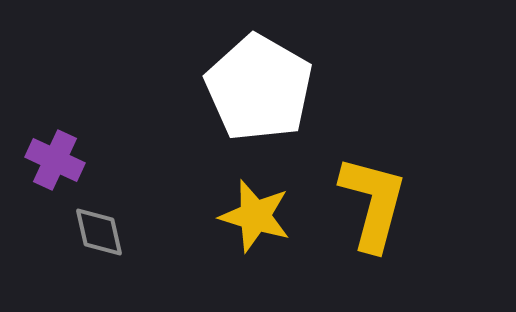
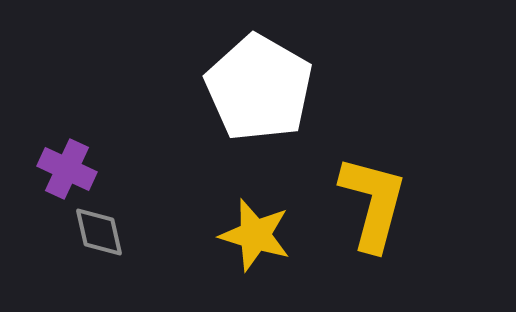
purple cross: moved 12 px right, 9 px down
yellow star: moved 19 px down
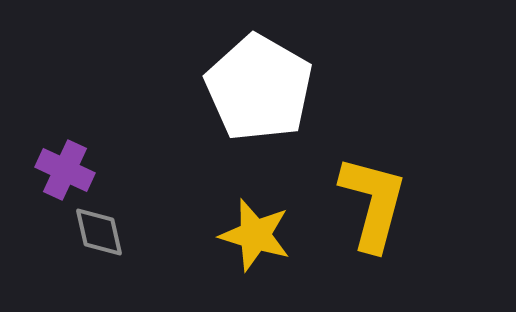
purple cross: moved 2 px left, 1 px down
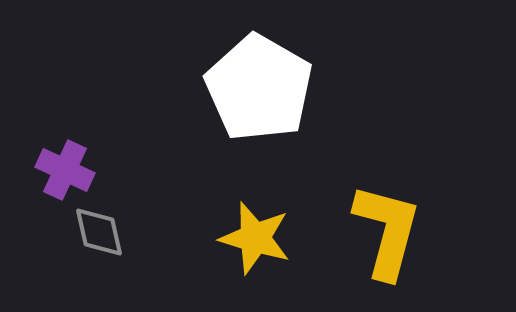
yellow L-shape: moved 14 px right, 28 px down
yellow star: moved 3 px down
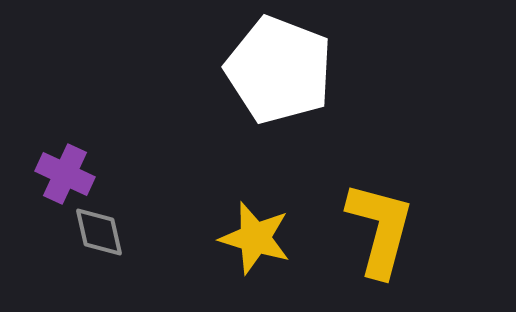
white pentagon: moved 20 px right, 18 px up; rotated 9 degrees counterclockwise
purple cross: moved 4 px down
yellow L-shape: moved 7 px left, 2 px up
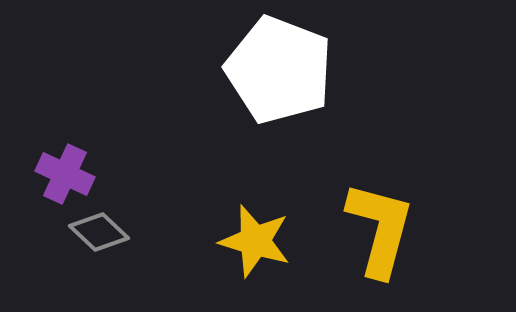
gray diamond: rotated 34 degrees counterclockwise
yellow star: moved 3 px down
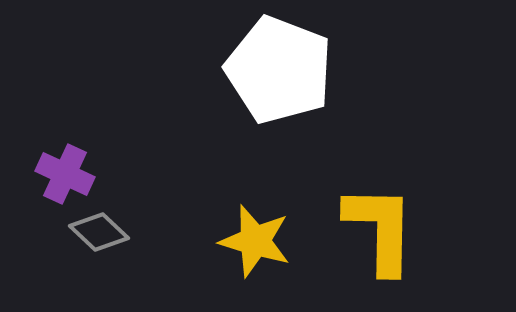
yellow L-shape: rotated 14 degrees counterclockwise
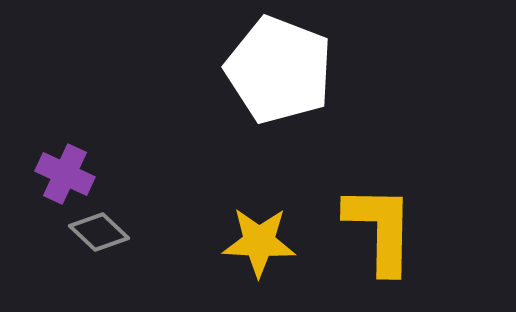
yellow star: moved 4 px right, 1 px down; rotated 14 degrees counterclockwise
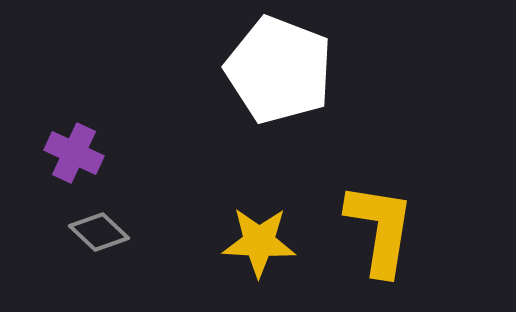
purple cross: moved 9 px right, 21 px up
yellow L-shape: rotated 8 degrees clockwise
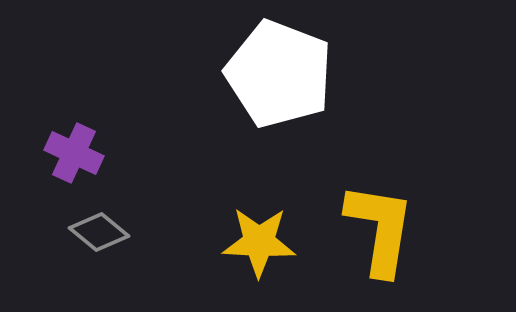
white pentagon: moved 4 px down
gray diamond: rotated 4 degrees counterclockwise
